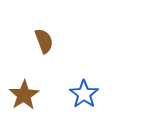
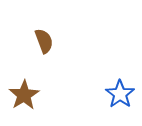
blue star: moved 36 px right
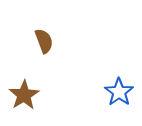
blue star: moved 1 px left, 2 px up
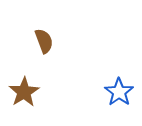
brown star: moved 3 px up
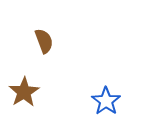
blue star: moved 13 px left, 9 px down
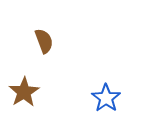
blue star: moved 3 px up
